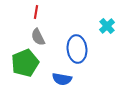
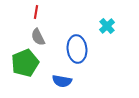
blue semicircle: moved 2 px down
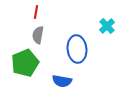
gray semicircle: moved 2 px up; rotated 36 degrees clockwise
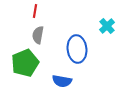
red line: moved 1 px left, 1 px up
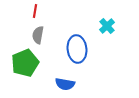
blue semicircle: moved 3 px right, 3 px down
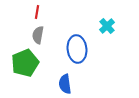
red line: moved 2 px right, 1 px down
blue semicircle: rotated 72 degrees clockwise
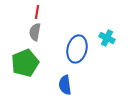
cyan cross: moved 12 px down; rotated 21 degrees counterclockwise
gray semicircle: moved 3 px left, 3 px up
blue ellipse: rotated 20 degrees clockwise
blue semicircle: moved 1 px down
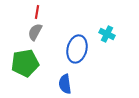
gray semicircle: rotated 18 degrees clockwise
cyan cross: moved 4 px up
green pentagon: rotated 12 degrees clockwise
blue semicircle: moved 1 px up
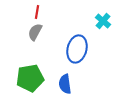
cyan cross: moved 4 px left, 13 px up; rotated 14 degrees clockwise
green pentagon: moved 5 px right, 15 px down
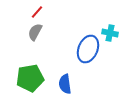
red line: rotated 32 degrees clockwise
cyan cross: moved 7 px right, 12 px down; rotated 28 degrees counterclockwise
blue ellipse: moved 11 px right; rotated 8 degrees clockwise
